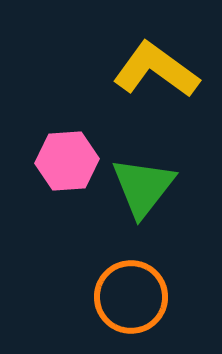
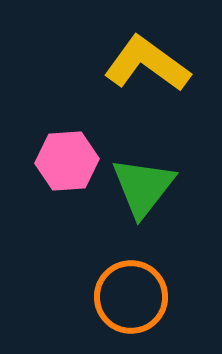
yellow L-shape: moved 9 px left, 6 px up
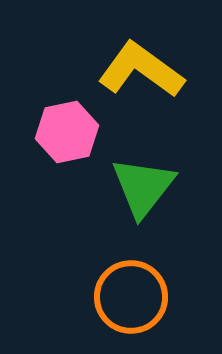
yellow L-shape: moved 6 px left, 6 px down
pink hexagon: moved 29 px up; rotated 8 degrees counterclockwise
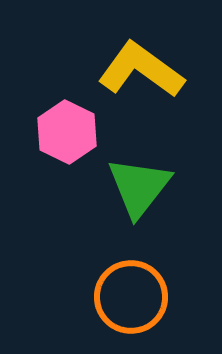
pink hexagon: rotated 22 degrees counterclockwise
green triangle: moved 4 px left
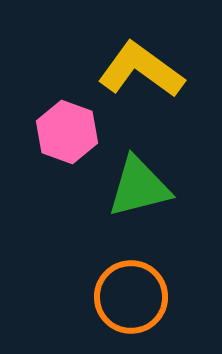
pink hexagon: rotated 6 degrees counterclockwise
green triangle: rotated 38 degrees clockwise
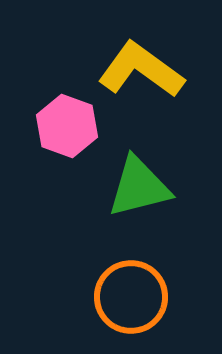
pink hexagon: moved 6 px up
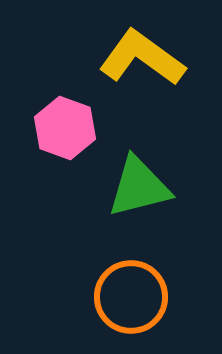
yellow L-shape: moved 1 px right, 12 px up
pink hexagon: moved 2 px left, 2 px down
